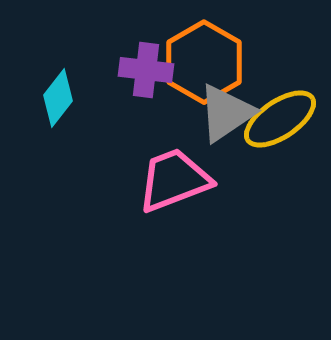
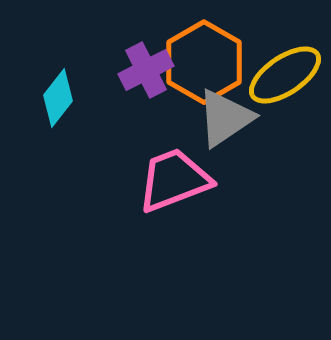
purple cross: rotated 34 degrees counterclockwise
gray triangle: moved 1 px left, 5 px down
yellow ellipse: moved 5 px right, 44 px up
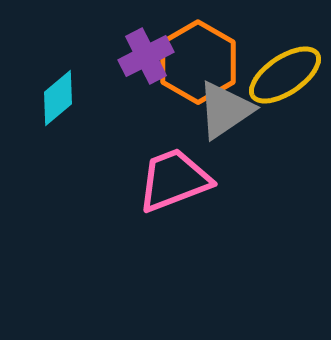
orange hexagon: moved 6 px left
purple cross: moved 14 px up
cyan diamond: rotated 12 degrees clockwise
gray triangle: moved 8 px up
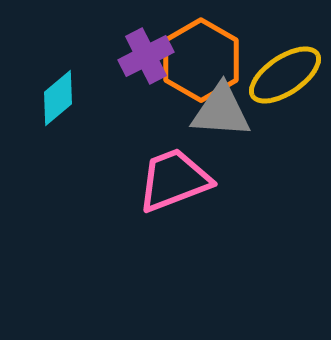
orange hexagon: moved 3 px right, 2 px up
gray triangle: moved 4 px left, 1 px down; rotated 38 degrees clockwise
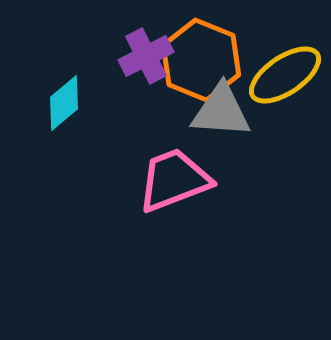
orange hexagon: rotated 8 degrees counterclockwise
cyan diamond: moved 6 px right, 5 px down
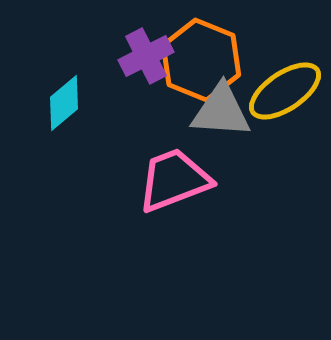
yellow ellipse: moved 16 px down
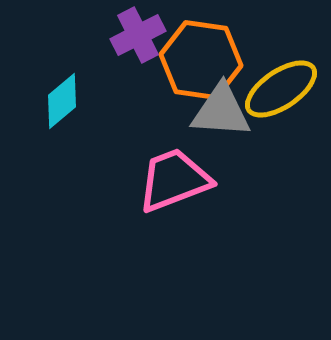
purple cross: moved 8 px left, 21 px up
orange hexagon: rotated 14 degrees counterclockwise
yellow ellipse: moved 4 px left, 2 px up
cyan diamond: moved 2 px left, 2 px up
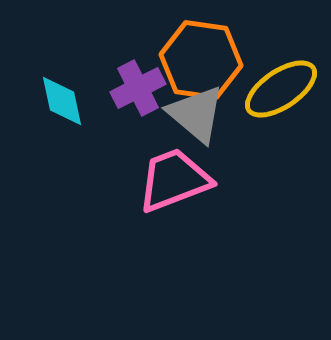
purple cross: moved 53 px down
cyan diamond: rotated 62 degrees counterclockwise
gray triangle: moved 25 px left, 3 px down; rotated 36 degrees clockwise
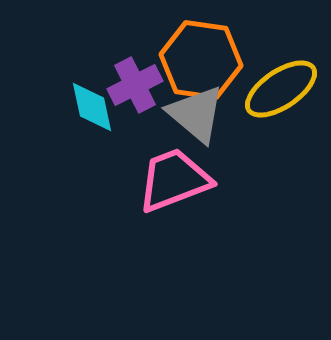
purple cross: moved 3 px left, 3 px up
cyan diamond: moved 30 px right, 6 px down
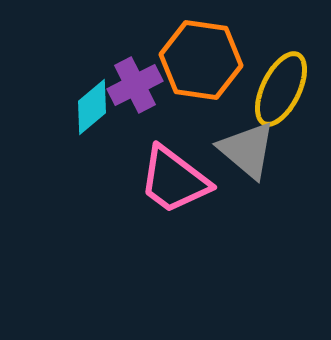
yellow ellipse: rotated 30 degrees counterclockwise
cyan diamond: rotated 62 degrees clockwise
gray triangle: moved 51 px right, 36 px down
pink trapezoid: rotated 122 degrees counterclockwise
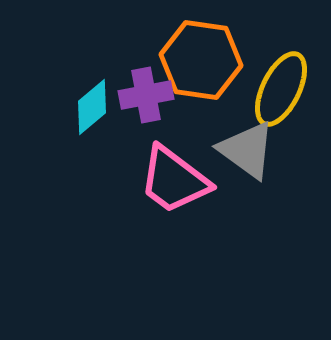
purple cross: moved 11 px right, 10 px down; rotated 16 degrees clockwise
gray triangle: rotated 4 degrees counterclockwise
